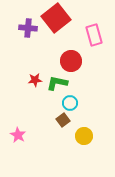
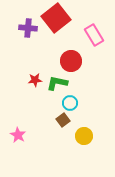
pink rectangle: rotated 15 degrees counterclockwise
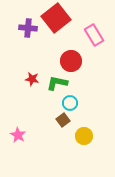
red star: moved 3 px left, 1 px up; rotated 16 degrees clockwise
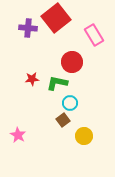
red circle: moved 1 px right, 1 px down
red star: rotated 16 degrees counterclockwise
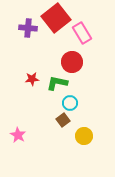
pink rectangle: moved 12 px left, 2 px up
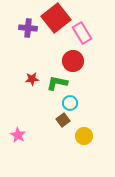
red circle: moved 1 px right, 1 px up
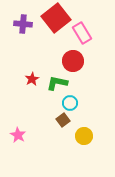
purple cross: moved 5 px left, 4 px up
red star: rotated 24 degrees counterclockwise
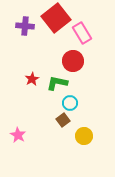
purple cross: moved 2 px right, 2 px down
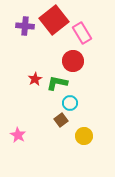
red square: moved 2 px left, 2 px down
red star: moved 3 px right
brown square: moved 2 px left
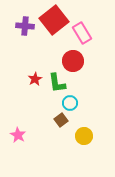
green L-shape: rotated 110 degrees counterclockwise
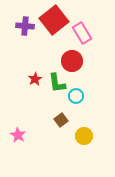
red circle: moved 1 px left
cyan circle: moved 6 px right, 7 px up
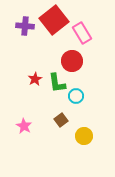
pink star: moved 6 px right, 9 px up
